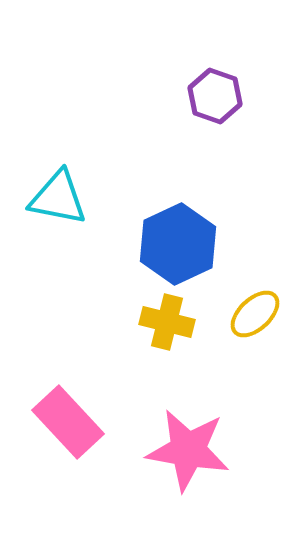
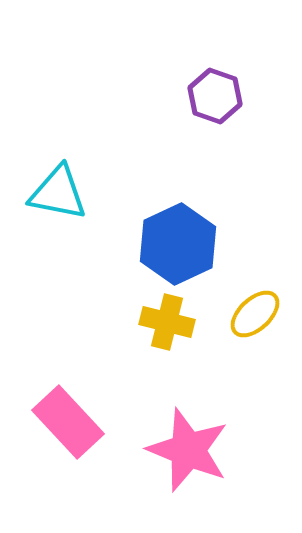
cyan triangle: moved 5 px up
pink star: rotated 12 degrees clockwise
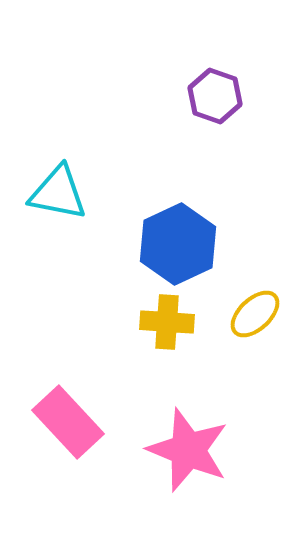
yellow cross: rotated 10 degrees counterclockwise
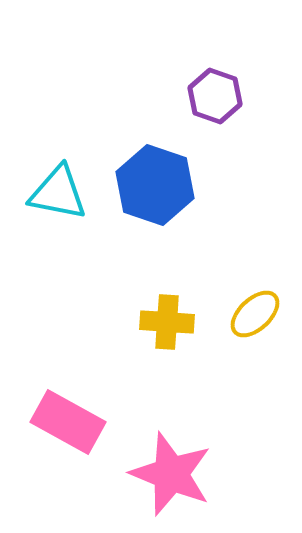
blue hexagon: moved 23 px left, 59 px up; rotated 16 degrees counterclockwise
pink rectangle: rotated 18 degrees counterclockwise
pink star: moved 17 px left, 24 px down
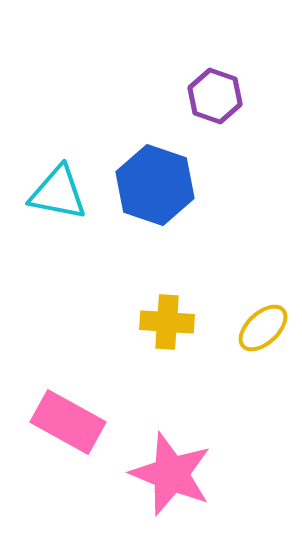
yellow ellipse: moved 8 px right, 14 px down
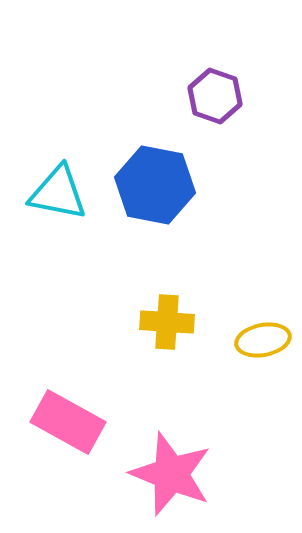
blue hexagon: rotated 8 degrees counterclockwise
yellow ellipse: moved 12 px down; rotated 32 degrees clockwise
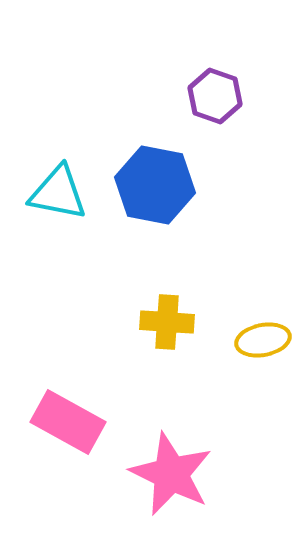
pink star: rotated 4 degrees clockwise
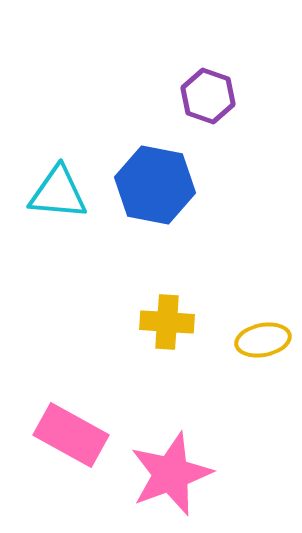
purple hexagon: moved 7 px left
cyan triangle: rotated 6 degrees counterclockwise
pink rectangle: moved 3 px right, 13 px down
pink star: rotated 26 degrees clockwise
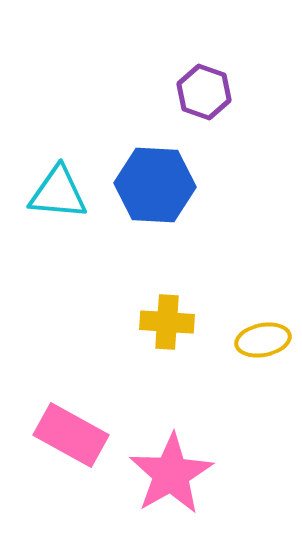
purple hexagon: moved 4 px left, 4 px up
blue hexagon: rotated 8 degrees counterclockwise
pink star: rotated 10 degrees counterclockwise
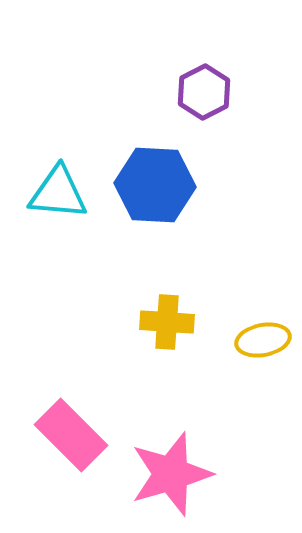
purple hexagon: rotated 14 degrees clockwise
pink rectangle: rotated 16 degrees clockwise
pink star: rotated 14 degrees clockwise
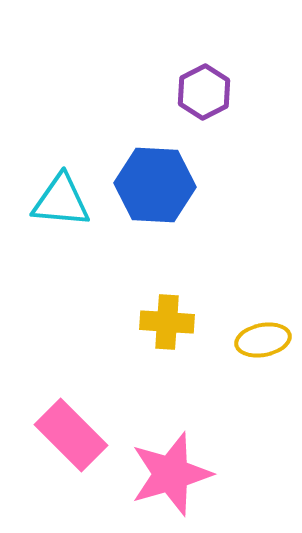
cyan triangle: moved 3 px right, 8 px down
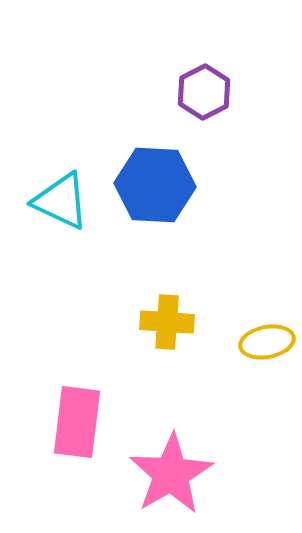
cyan triangle: rotated 20 degrees clockwise
yellow ellipse: moved 4 px right, 2 px down
pink rectangle: moved 6 px right, 13 px up; rotated 52 degrees clockwise
pink star: rotated 14 degrees counterclockwise
